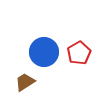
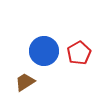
blue circle: moved 1 px up
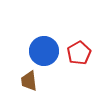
brown trapezoid: moved 4 px right, 1 px up; rotated 65 degrees counterclockwise
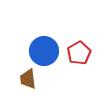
brown trapezoid: moved 1 px left, 2 px up
